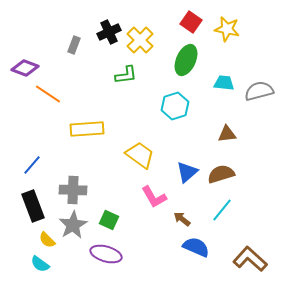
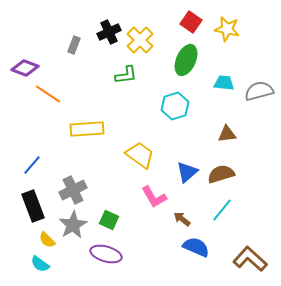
gray cross: rotated 28 degrees counterclockwise
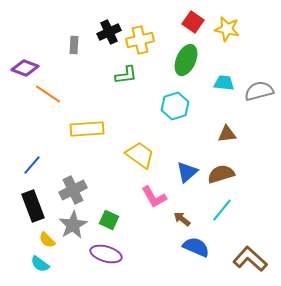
red square: moved 2 px right
yellow cross: rotated 32 degrees clockwise
gray rectangle: rotated 18 degrees counterclockwise
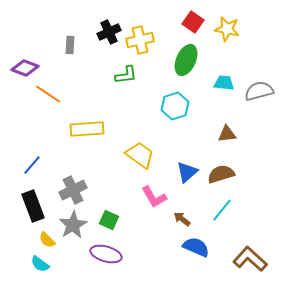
gray rectangle: moved 4 px left
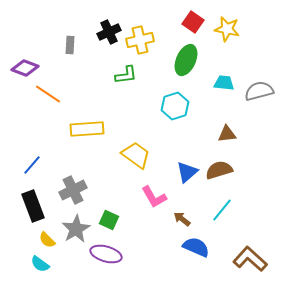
yellow trapezoid: moved 4 px left
brown semicircle: moved 2 px left, 4 px up
gray star: moved 3 px right, 4 px down
